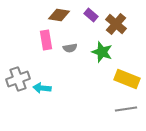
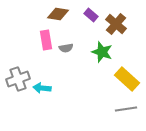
brown diamond: moved 1 px left, 1 px up
gray semicircle: moved 4 px left
yellow rectangle: rotated 20 degrees clockwise
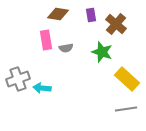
purple rectangle: rotated 40 degrees clockwise
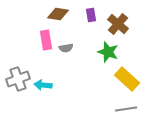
brown cross: moved 2 px right
green star: moved 6 px right
cyan arrow: moved 1 px right, 3 px up
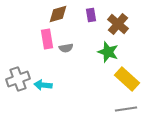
brown diamond: rotated 25 degrees counterclockwise
pink rectangle: moved 1 px right, 1 px up
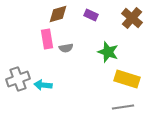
purple rectangle: rotated 56 degrees counterclockwise
brown cross: moved 14 px right, 6 px up
yellow rectangle: rotated 25 degrees counterclockwise
gray line: moved 3 px left, 2 px up
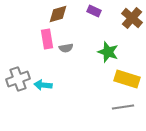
purple rectangle: moved 3 px right, 4 px up
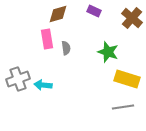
gray semicircle: rotated 88 degrees counterclockwise
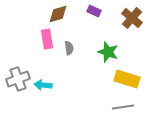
gray semicircle: moved 3 px right
